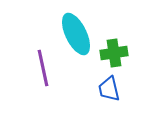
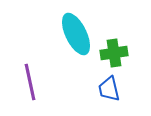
purple line: moved 13 px left, 14 px down
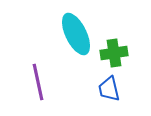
purple line: moved 8 px right
